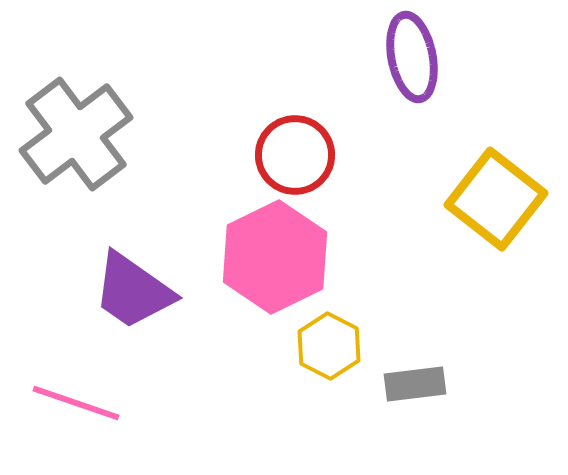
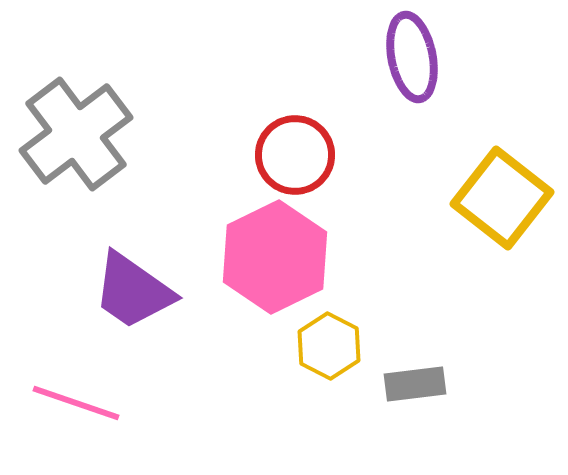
yellow square: moved 6 px right, 1 px up
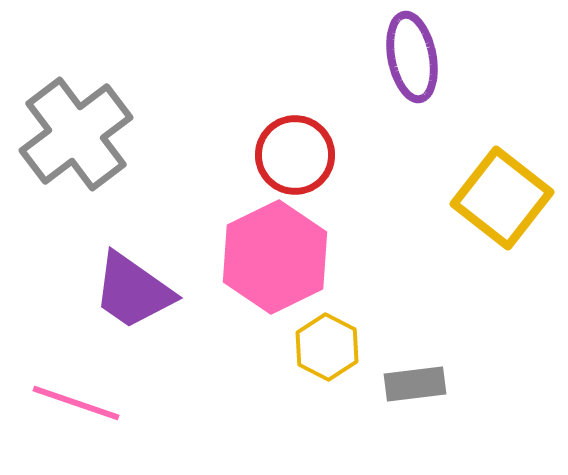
yellow hexagon: moved 2 px left, 1 px down
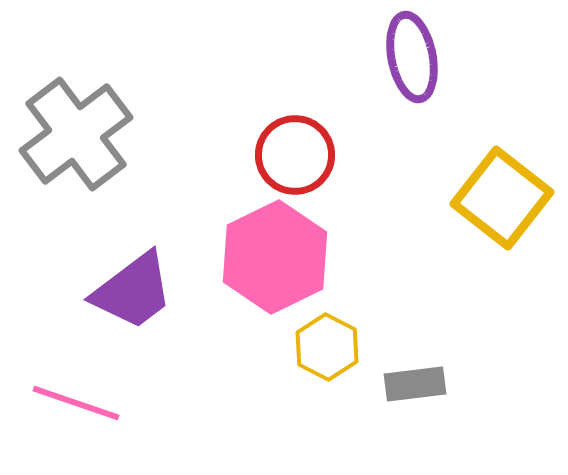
purple trapezoid: rotated 72 degrees counterclockwise
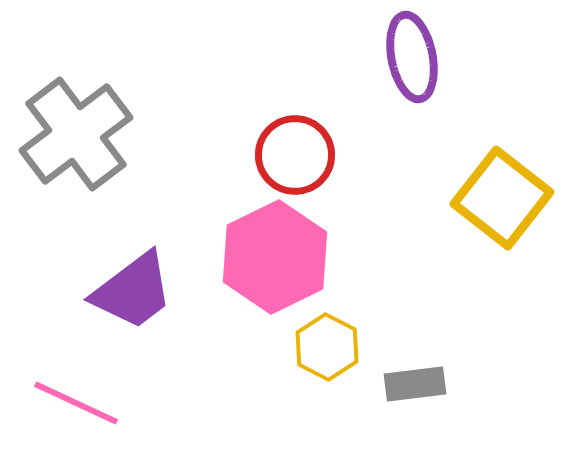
pink line: rotated 6 degrees clockwise
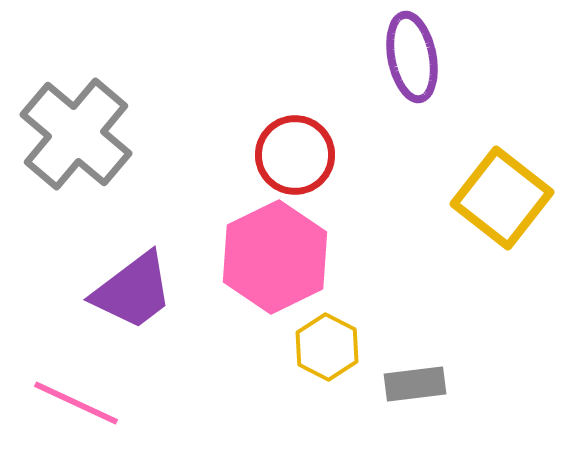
gray cross: rotated 13 degrees counterclockwise
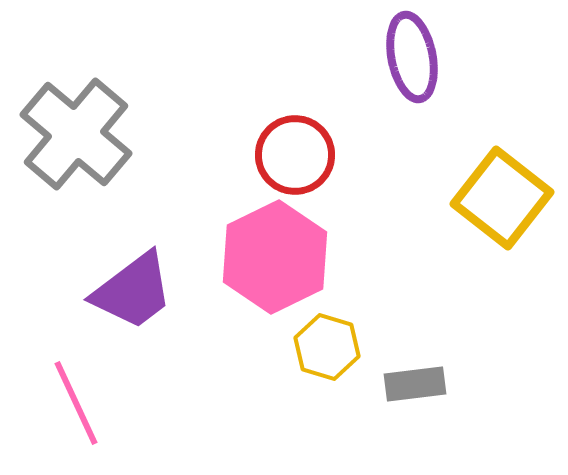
yellow hexagon: rotated 10 degrees counterclockwise
pink line: rotated 40 degrees clockwise
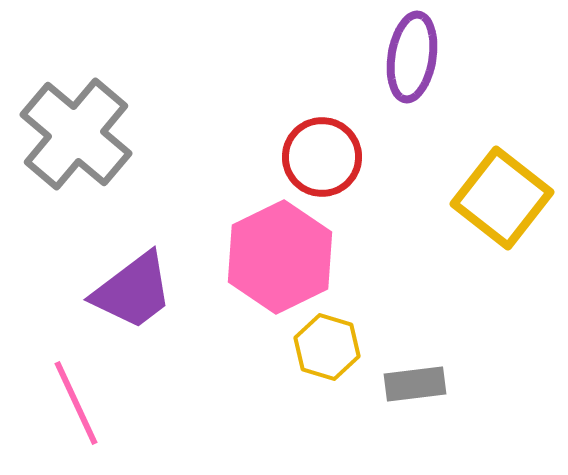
purple ellipse: rotated 20 degrees clockwise
red circle: moved 27 px right, 2 px down
pink hexagon: moved 5 px right
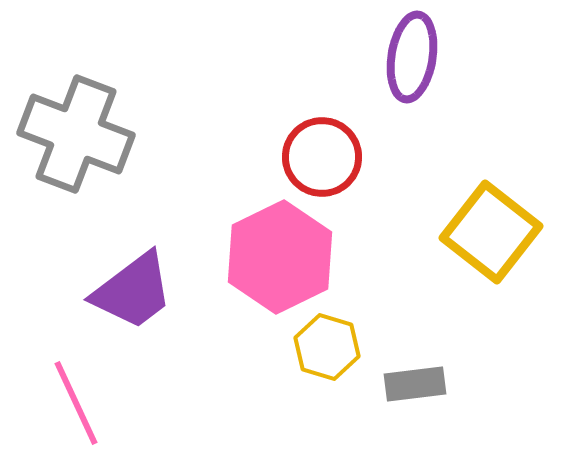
gray cross: rotated 19 degrees counterclockwise
yellow square: moved 11 px left, 34 px down
